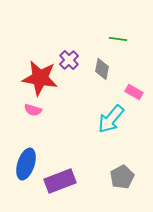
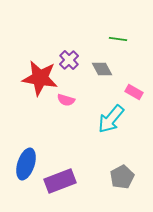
gray diamond: rotated 40 degrees counterclockwise
pink semicircle: moved 33 px right, 10 px up
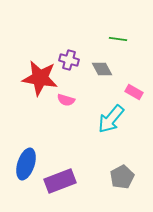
purple cross: rotated 30 degrees counterclockwise
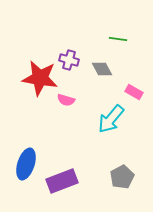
purple rectangle: moved 2 px right
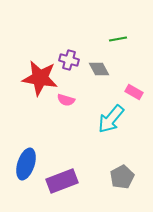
green line: rotated 18 degrees counterclockwise
gray diamond: moved 3 px left
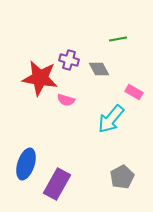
purple rectangle: moved 5 px left, 3 px down; rotated 40 degrees counterclockwise
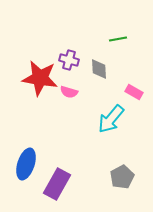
gray diamond: rotated 25 degrees clockwise
pink semicircle: moved 3 px right, 8 px up
